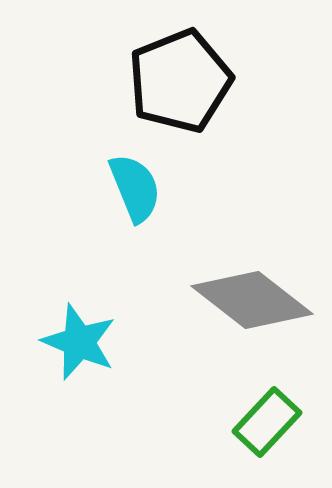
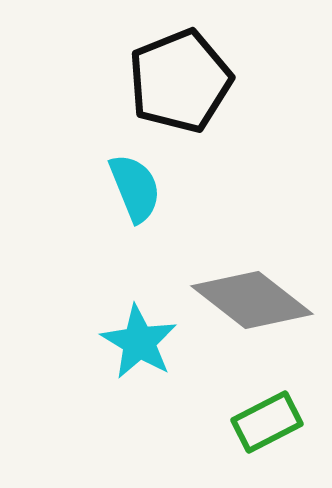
cyan star: moved 60 px right; rotated 8 degrees clockwise
green rectangle: rotated 20 degrees clockwise
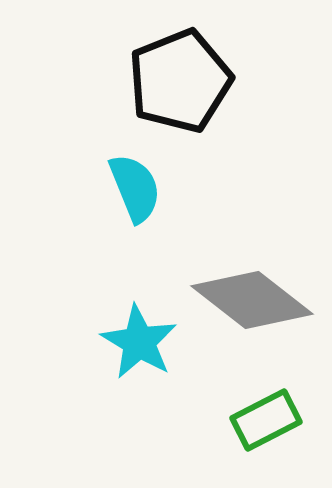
green rectangle: moved 1 px left, 2 px up
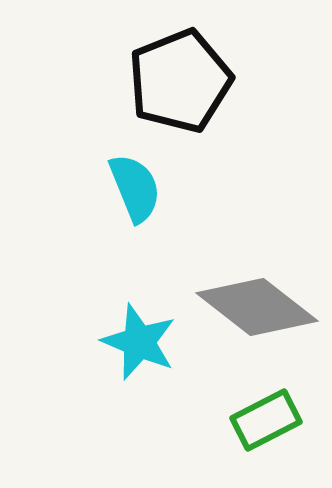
gray diamond: moved 5 px right, 7 px down
cyan star: rotated 8 degrees counterclockwise
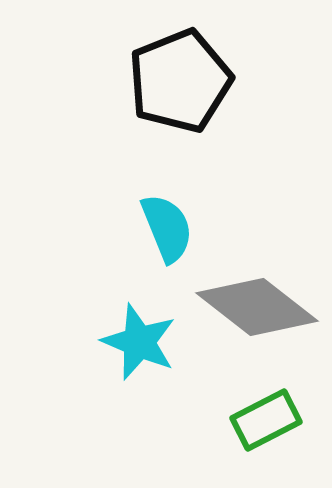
cyan semicircle: moved 32 px right, 40 px down
